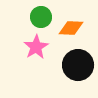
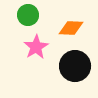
green circle: moved 13 px left, 2 px up
black circle: moved 3 px left, 1 px down
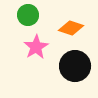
orange diamond: rotated 15 degrees clockwise
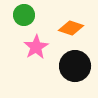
green circle: moved 4 px left
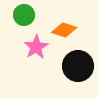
orange diamond: moved 7 px left, 2 px down
black circle: moved 3 px right
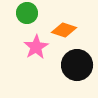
green circle: moved 3 px right, 2 px up
black circle: moved 1 px left, 1 px up
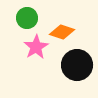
green circle: moved 5 px down
orange diamond: moved 2 px left, 2 px down
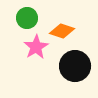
orange diamond: moved 1 px up
black circle: moved 2 px left, 1 px down
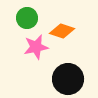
pink star: rotated 20 degrees clockwise
black circle: moved 7 px left, 13 px down
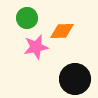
orange diamond: rotated 20 degrees counterclockwise
black circle: moved 7 px right
